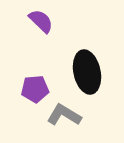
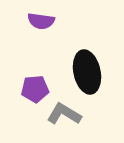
purple semicircle: rotated 144 degrees clockwise
gray L-shape: moved 1 px up
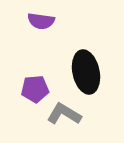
black ellipse: moved 1 px left
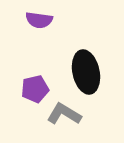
purple semicircle: moved 2 px left, 1 px up
purple pentagon: rotated 8 degrees counterclockwise
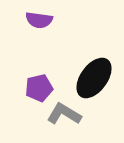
black ellipse: moved 8 px right, 6 px down; rotated 48 degrees clockwise
purple pentagon: moved 4 px right, 1 px up
